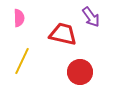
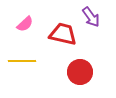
pink semicircle: moved 6 px right, 6 px down; rotated 48 degrees clockwise
yellow line: rotated 64 degrees clockwise
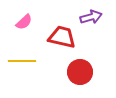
purple arrow: rotated 70 degrees counterclockwise
pink semicircle: moved 1 px left, 2 px up
red trapezoid: moved 1 px left, 3 px down
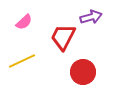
red trapezoid: moved 1 px right; rotated 76 degrees counterclockwise
yellow line: rotated 24 degrees counterclockwise
red circle: moved 3 px right
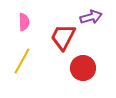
pink semicircle: rotated 48 degrees counterclockwise
yellow line: rotated 36 degrees counterclockwise
red circle: moved 4 px up
